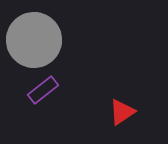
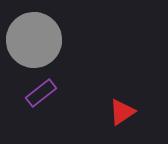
purple rectangle: moved 2 px left, 3 px down
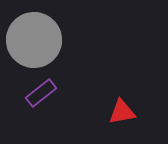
red triangle: rotated 24 degrees clockwise
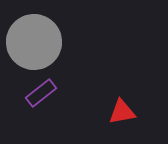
gray circle: moved 2 px down
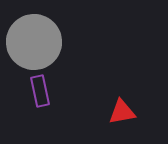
purple rectangle: moved 1 px left, 2 px up; rotated 64 degrees counterclockwise
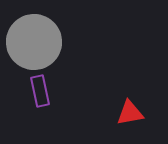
red triangle: moved 8 px right, 1 px down
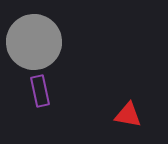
red triangle: moved 2 px left, 2 px down; rotated 20 degrees clockwise
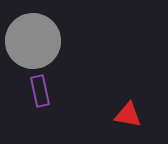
gray circle: moved 1 px left, 1 px up
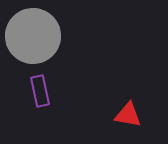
gray circle: moved 5 px up
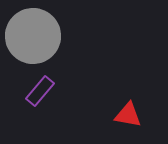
purple rectangle: rotated 52 degrees clockwise
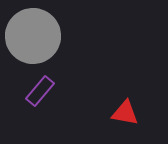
red triangle: moved 3 px left, 2 px up
